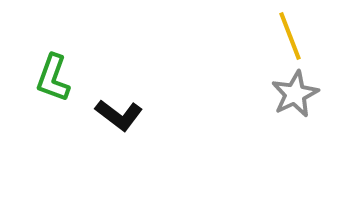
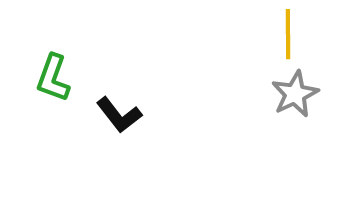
yellow line: moved 2 px left, 2 px up; rotated 21 degrees clockwise
black L-shape: rotated 15 degrees clockwise
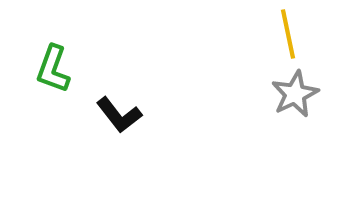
yellow line: rotated 12 degrees counterclockwise
green L-shape: moved 9 px up
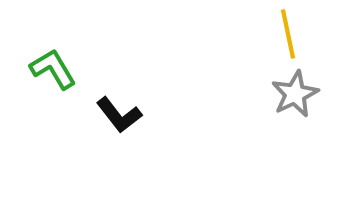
green L-shape: rotated 129 degrees clockwise
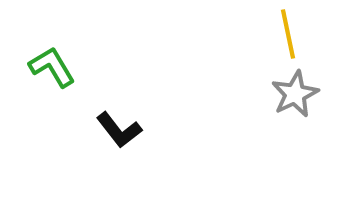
green L-shape: moved 1 px left, 2 px up
black L-shape: moved 15 px down
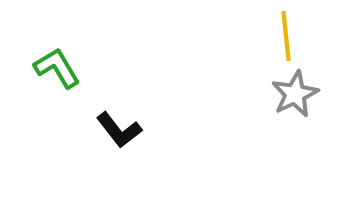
yellow line: moved 2 px left, 2 px down; rotated 6 degrees clockwise
green L-shape: moved 5 px right, 1 px down
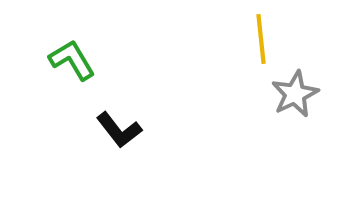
yellow line: moved 25 px left, 3 px down
green L-shape: moved 15 px right, 8 px up
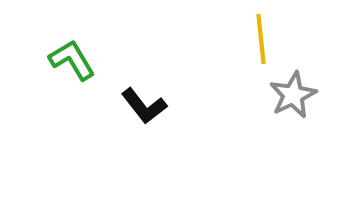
gray star: moved 2 px left, 1 px down
black L-shape: moved 25 px right, 24 px up
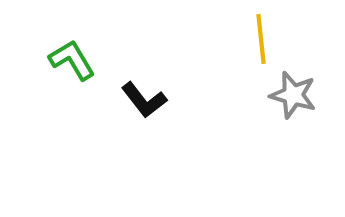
gray star: rotated 30 degrees counterclockwise
black L-shape: moved 6 px up
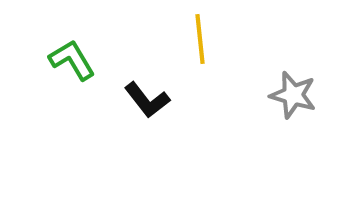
yellow line: moved 61 px left
black L-shape: moved 3 px right
